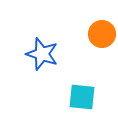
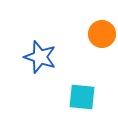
blue star: moved 2 px left, 3 px down
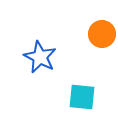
blue star: rotated 8 degrees clockwise
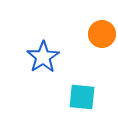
blue star: moved 3 px right; rotated 12 degrees clockwise
